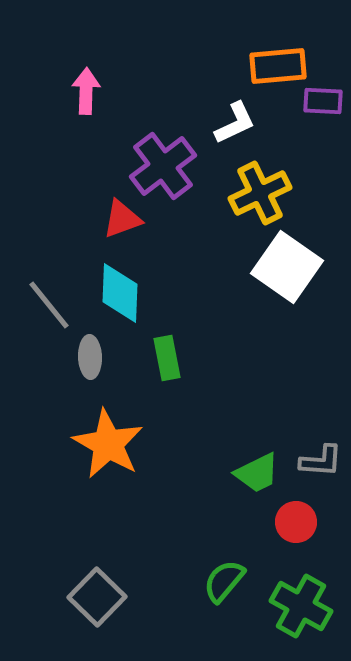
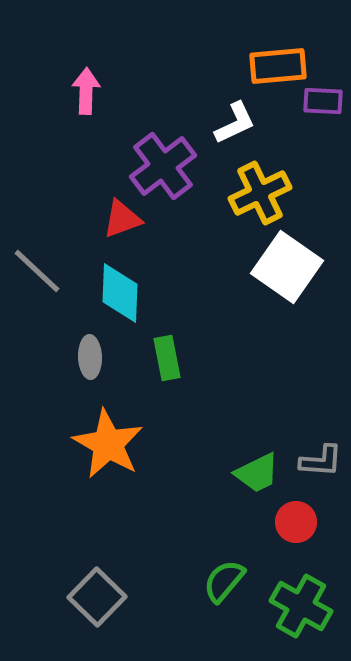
gray line: moved 12 px left, 34 px up; rotated 8 degrees counterclockwise
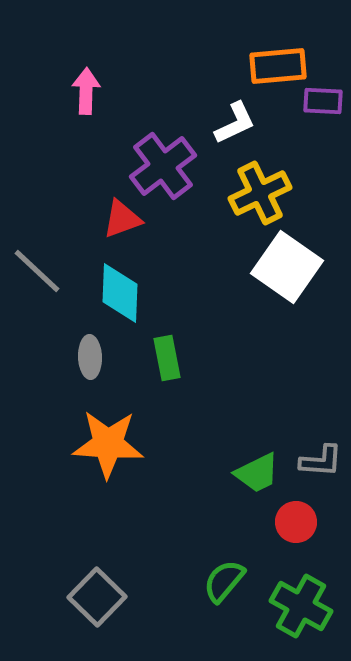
orange star: rotated 26 degrees counterclockwise
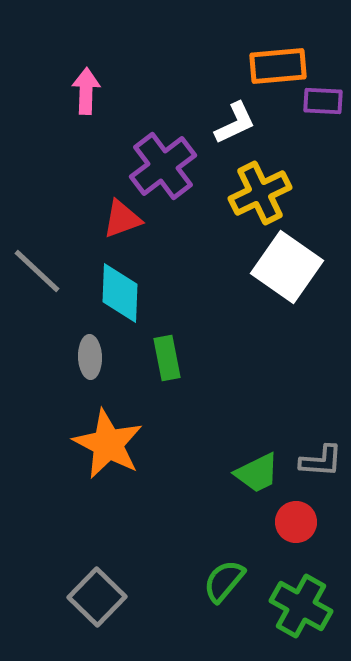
orange star: rotated 24 degrees clockwise
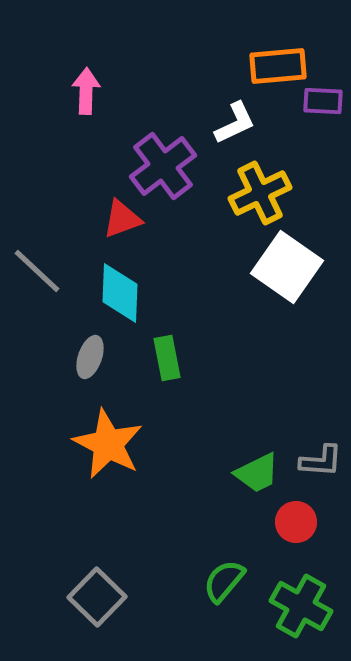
gray ellipse: rotated 21 degrees clockwise
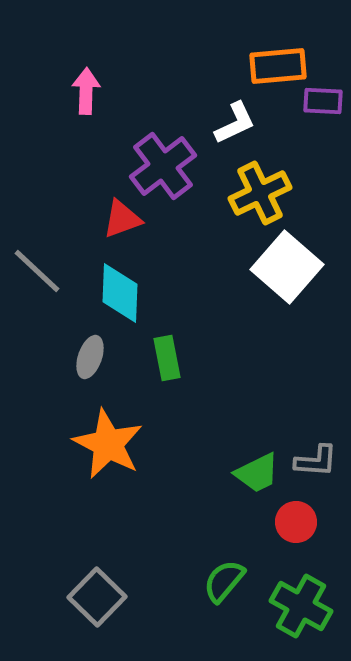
white square: rotated 6 degrees clockwise
gray L-shape: moved 5 px left
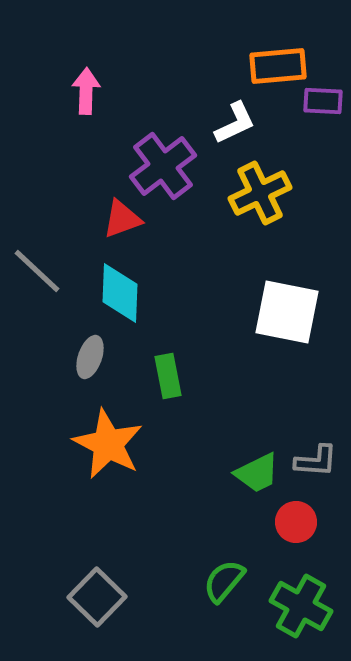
white square: moved 45 px down; rotated 30 degrees counterclockwise
green rectangle: moved 1 px right, 18 px down
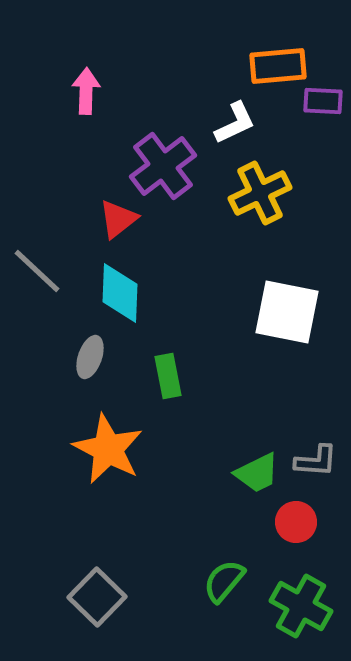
red triangle: moved 4 px left; rotated 18 degrees counterclockwise
orange star: moved 5 px down
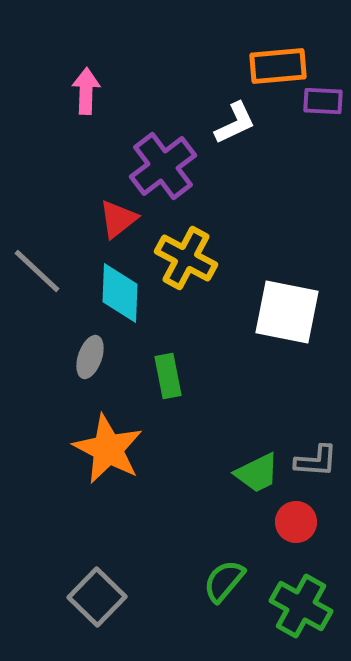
yellow cross: moved 74 px left, 65 px down; rotated 36 degrees counterclockwise
